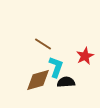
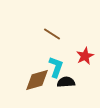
brown line: moved 9 px right, 10 px up
brown diamond: moved 1 px left
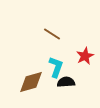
brown diamond: moved 6 px left, 2 px down
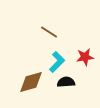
brown line: moved 3 px left, 2 px up
red star: moved 1 px down; rotated 18 degrees clockwise
cyan L-shape: moved 1 px right, 5 px up; rotated 25 degrees clockwise
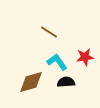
cyan L-shape: rotated 80 degrees counterclockwise
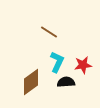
red star: moved 2 px left, 8 px down
cyan L-shape: rotated 60 degrees clockwise
brown diamond: rotated 20 degrees counterclockwise
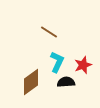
red star: rotated 12 degrees counterclockwise
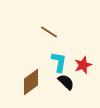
cyan L-shape: moved 2 px right; rotated 15 degrees counterclockwise
black semicircle: rotated 48 degrees clockwise
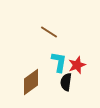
red star: moved 6 px left
black semicircle: rotated 126 degrees counterclockwise
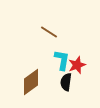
cyan L-shape: moved 3 px right, 2 px up
